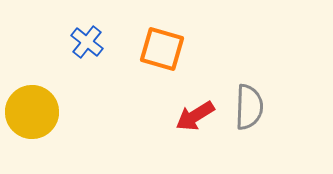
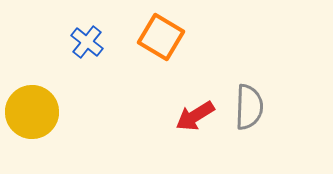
orange square: moved 1 px left, 12 px up; rotated 15 degrees clockwise
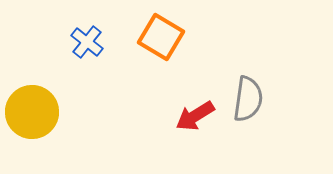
gray semicircle: moved 1 px left, 8 px up; rotated 6 degrees clockwise
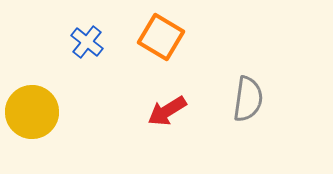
red arrow: moved 28 px left, 5 px up
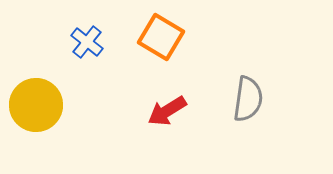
yellow circle: moved 4 px right, 7 px up
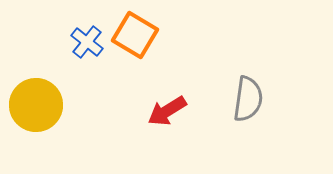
orange square: moved 26 px left, 2 px up
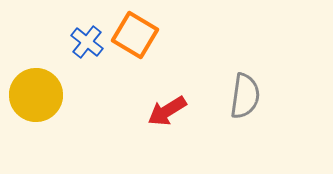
gray semicircle: moved 3 px left, 3 px up
yellow circle: moved 10 px up
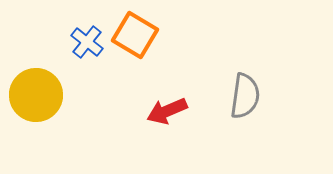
red arrow: rotated 9 degrees clockwise
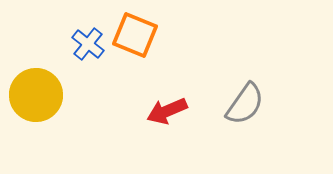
orange square: rotated 9 degrees counterclockwise
blue cross: moved 1 px right, 2 px down
gray semicircle: moved 8 px down; rotated 27 degrees clockwise
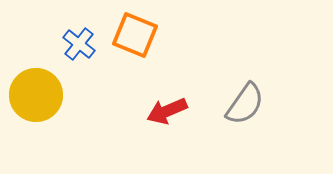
blue cross: moved 9 px left
